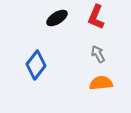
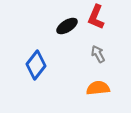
black ellipse: moved 10 px right, 8 px down
orange semicircle: moved 3 px left, 5 px down
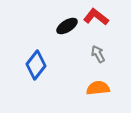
red L-shape: rotated 105 degrees clockwise
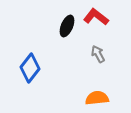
black ellipse: rotated 35 degrees counterclockwise
blue diamond: moved 6 px left, 3 px down
orange semicircle: moved 1 px left, 10 px down
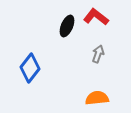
gray arrow: rotated 48 degrees clockwise
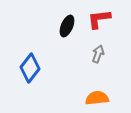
red L-shape: moved 3 px right, 2 px down; rotated 45 degrees counterclockwise
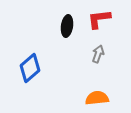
black ellipse: rotated 15 degrees counterclockwise
blue diamond: rotated 12 degrees clockwise
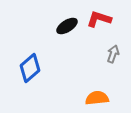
red L-shape: rotated 25 degrees clockwise
black ellipse: rotated 50 degrees clockwise
gray arrow: moved 15 px right
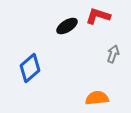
red L-shape: moved 1 px left, 3 px up
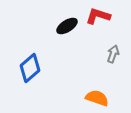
orange semicircle: rotated 25 degrees clockwise
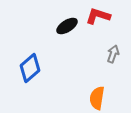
orange semicircle: rotated 100 degrees counterclockwise
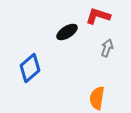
black ellipse: moved 6 px down
gray arrow: moved 6 px left, 6 px up
